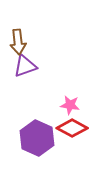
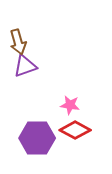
brown arrow: rotated 10 degrees counterclockwise
red diamond: moved 3 px right, 2 px down
purple hexagon: rotated 24 degrees counterclockwise
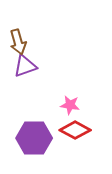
purple hexagon: moved 3 px left
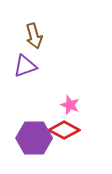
brown arrow: moved 16 px right, 6 px up
pink star: rotated 12 degrees clockwise
red diamond: moved 11 px left
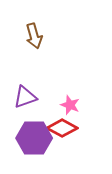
purple triangle: moved 31 px down
red diamond: moved 2 px left, 2 px up
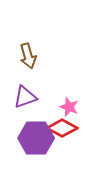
brown arrow: moved 6 px left, 20 px down
pink star: moved 1 px left, 2 px down
purple hexagon: moved 2 px right
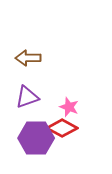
brown arrow: moved 2 px down; rotated 105 degrees clockwise
purple triangle: moved 2 px right
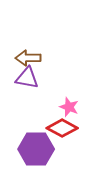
purple triangle: moved 19 px up; rotated 30 degrees clockwise
purple hexagon: moved 11 px down
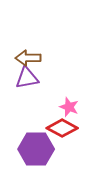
purple triangle: rotated 20 degrees counterclockwise
